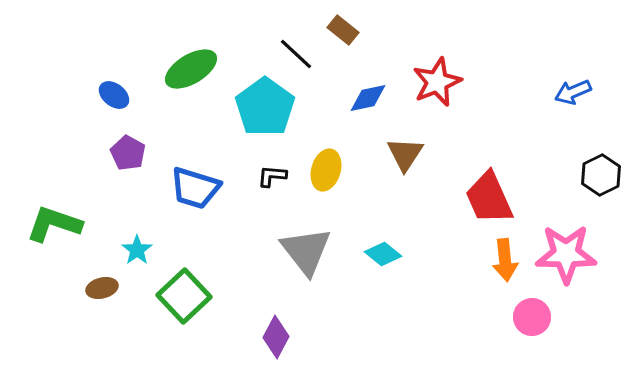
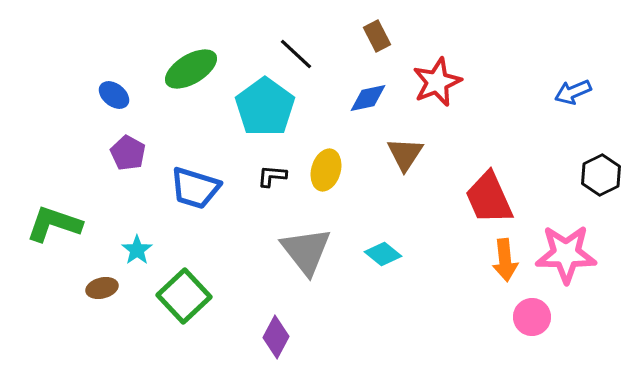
brown rectangle: moved 34 px right, 6 px down; rotated 24 degrees clockwise
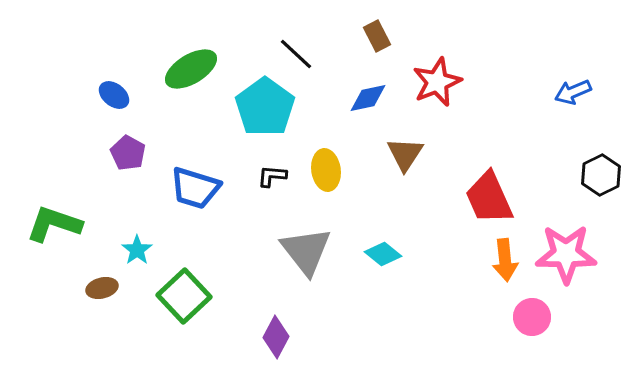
yellow ellipse: rotated 24 degrees counterclockwise
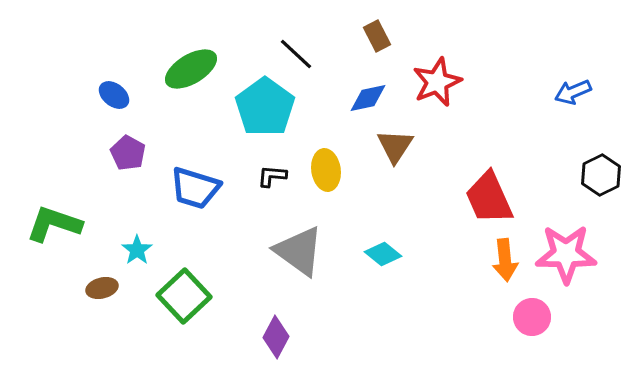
brown triangle: moved 10 px left, 8 px up
gray triangle: moved 7 px left; rotated 16 degrees counterclockwise
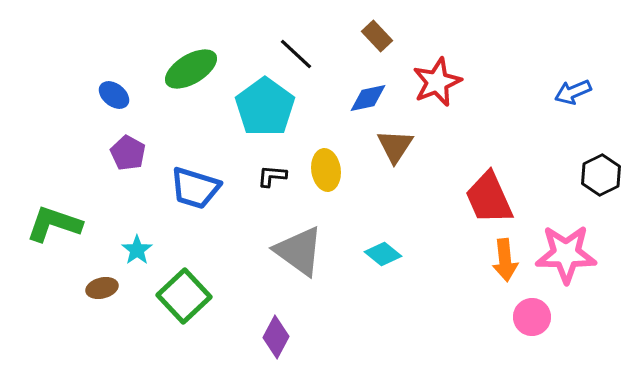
brown rectangle: rotated 16 degrees counterclockwise
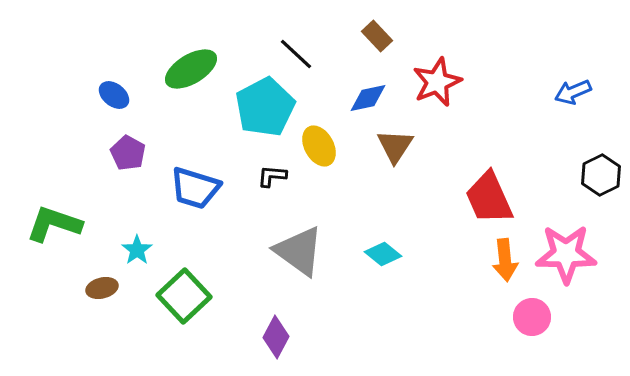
cyan pentagon: rotated 8 degrees clockwise
yellow ellipse: moved 7 px left, 24 px up; rotated 21 degrees counterclockwise
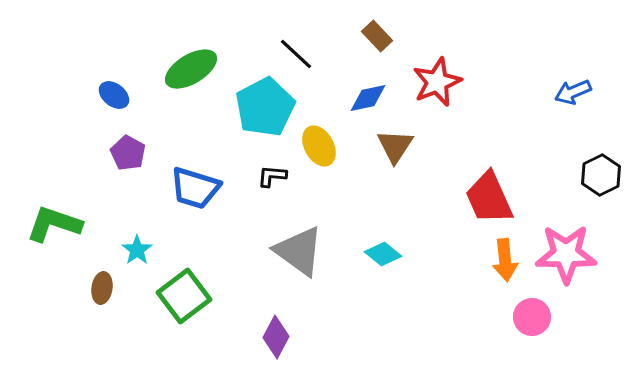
brown ellipse: rotated 68 degrees counterclockwise
green square: rotated 6 degrees clockwise
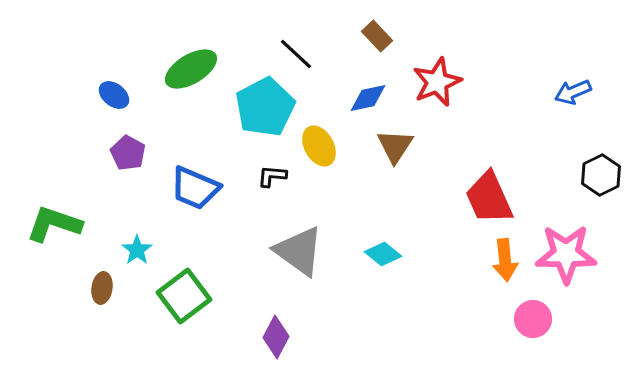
blue trapezoid: rotated 6 degrees clockwise
pink circle: moved 1 px right, 2 px down
